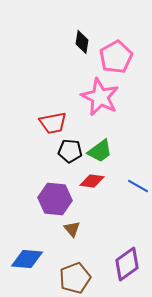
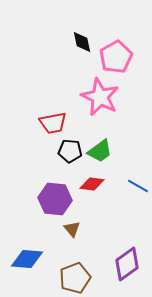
black diamond: rotated 20 degrees counterclockwise
red diamond: moved 3 px down
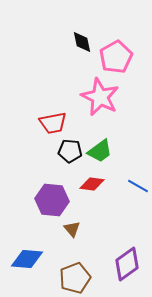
purple hexagon: moved 3 px left, 1 px down
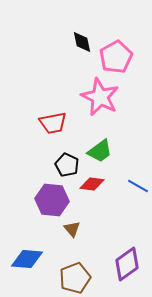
black pentagon: moved 3 px left, 14 px down; rotated 20 degrees clockwise
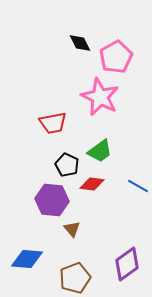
black diamond: moved 2 px left, 1 px down; rotated 15 degrees counterclockwise
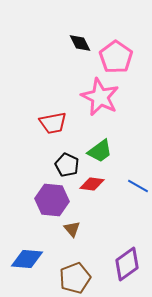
pink pentagon: rotated 8 degrees counterclockwise
